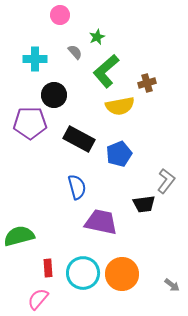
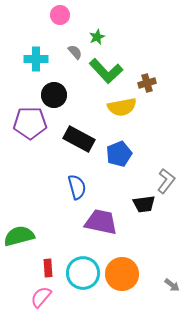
cyan cross: moved 1 px right
green L-shape: rotated 92 degrees counterclockwise
yellow semicircle: moved 2 px right, 1 px down
pink semicircle: moved 3 px right, 2 px up
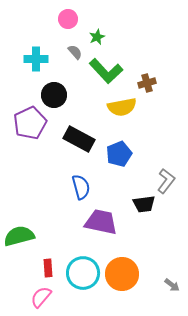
pink circle: moved 8 px right, 4 px down
purple pentagon: rotated 24 degrees counterclockwise
blue semicircle: moved 4 px right
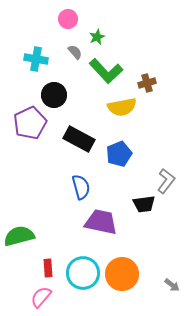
cyan cross: rotated 10 degrees clockwise
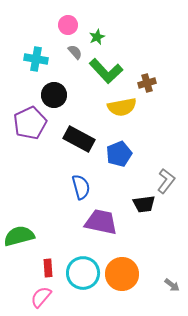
pink circle: moved 6 px down
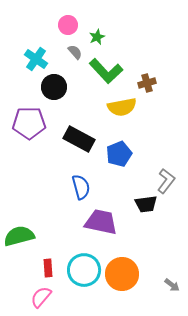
cyan cross: rotated 25 degrees clockwise
black circle: moved 8 px up
purple pentagon: moved 1 px left; rotated 24 degrees clockwise
black trapezoid: moved 2 px right
cyan circle: moved 1 px right, 3 px up
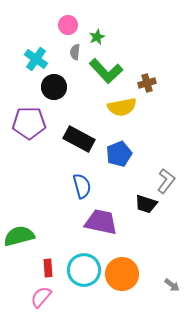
gray semicircle: rotated 133 degrees counterclockwise
blue semicircle: moved 1 px right, 1 px up
black trapezoid: rotated 25 degrees clockwise
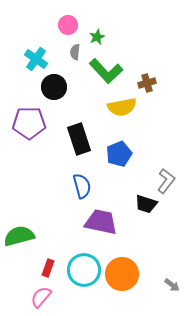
black rectangle: rotated 44 degrees clockwise
red rectangle: rotated 24 degrees clockwise
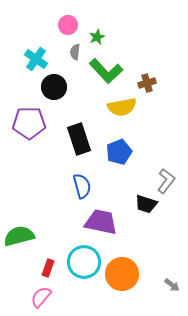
blue pentagon: moved 2 px up
cyan circle: moved 8 px up
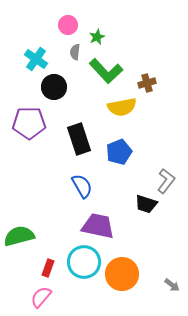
blue semicircle: rotated 15 degrees counterclockwise
purple trapezoid: moved 3 px left, 4 px down
